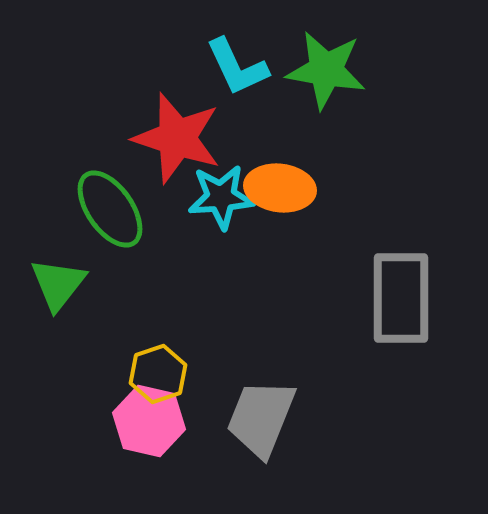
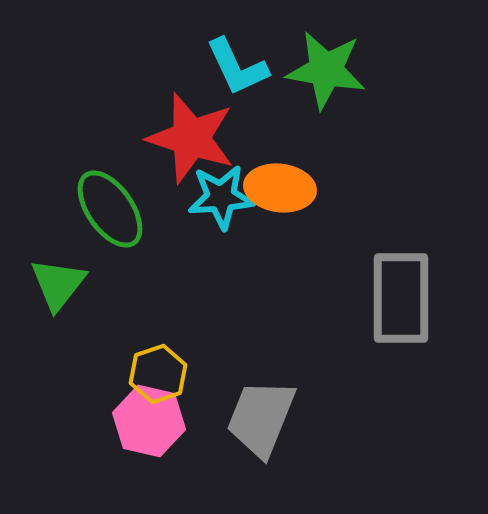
red star: moved 14 px right
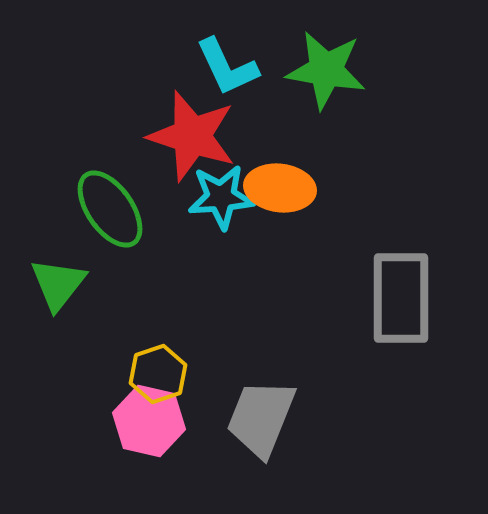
cyan L-shape: moved 10 px left
red star: moved 1 px right, 2 px up
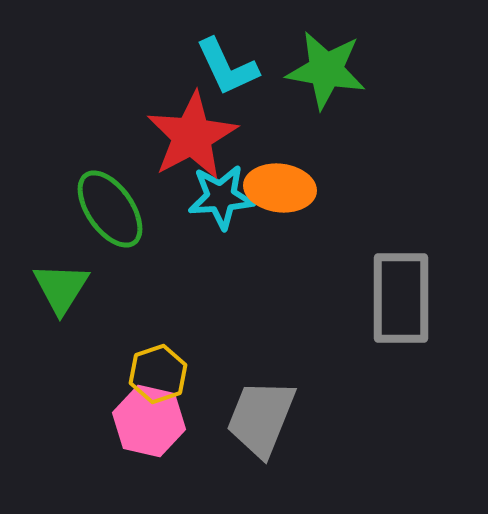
red star: rotated 26 degrees clockwise
green triangle: moved 3 px right, 4 px down; rotated 6 degrees counterclockwise
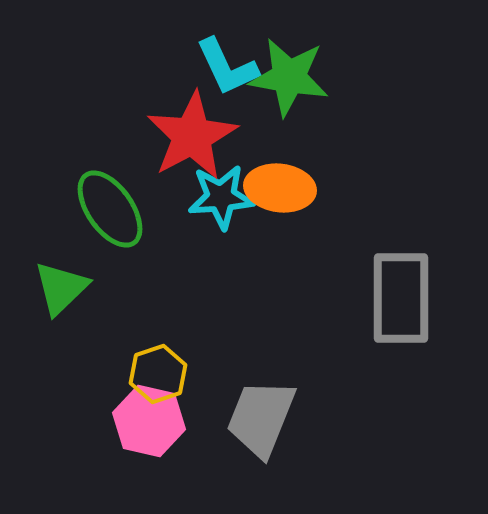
green star: moved 37 px left, 7 px down
green triangle: rotated 14 degrees clockwise
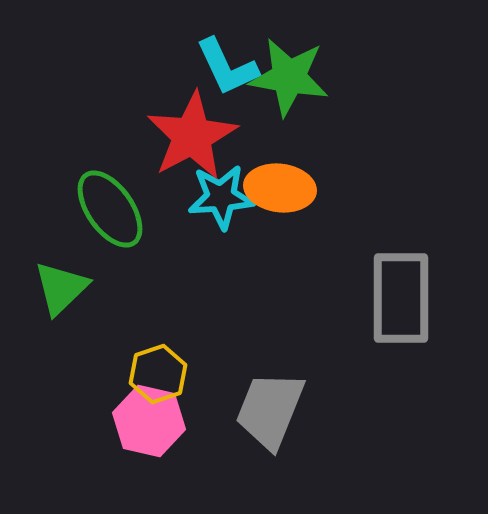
gray trapezoid: moved 9 px right, 8 px up
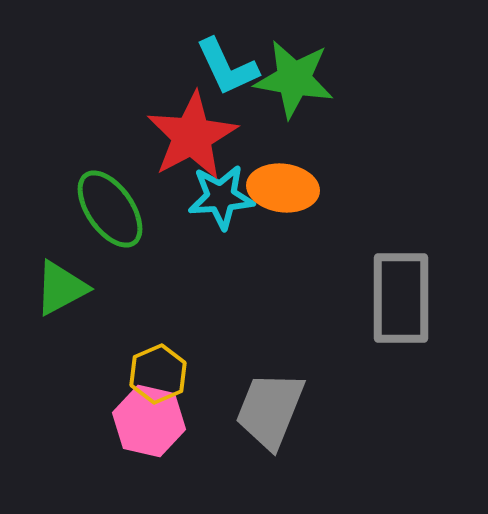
green star: moved 5 px right, 2 px down
orange ellipse: moved 3 px right
green triangle: rotated 16 degrees clockwise
yellow hexagon: rotated 4 degrees counterclockwise
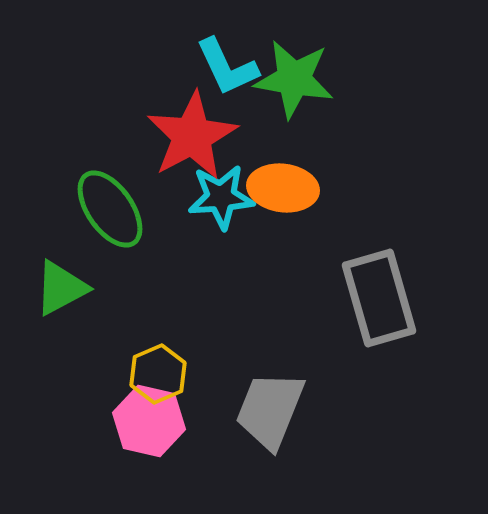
gray rectangle: moved 22 px left; rotated 16 degrees counterclockwise
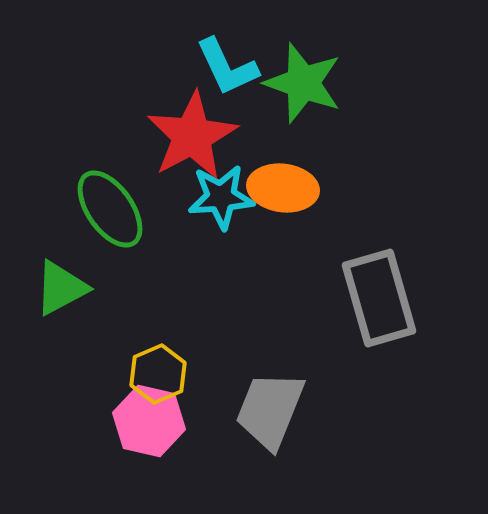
green star: moved 9 px right, 4 px down; rotated 10 degrees clockwise
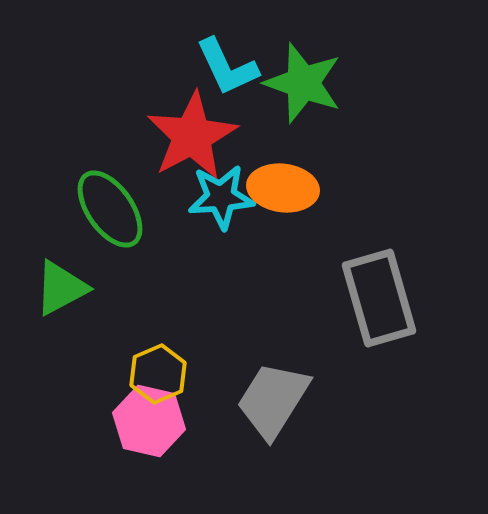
gray trapezoid: moved 3 px right, 10 px up; rotated 10 degrees clockwise
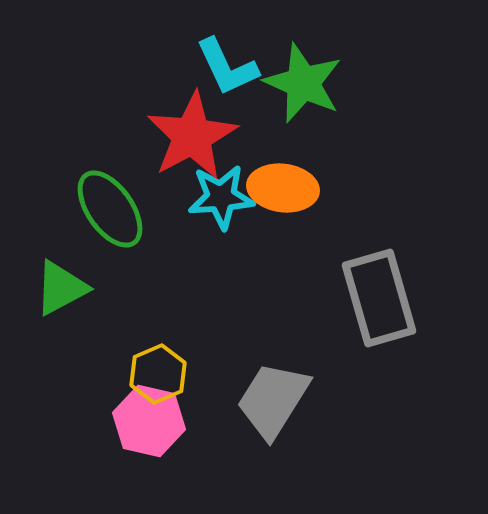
green star: rotated 4 degrees clockwise
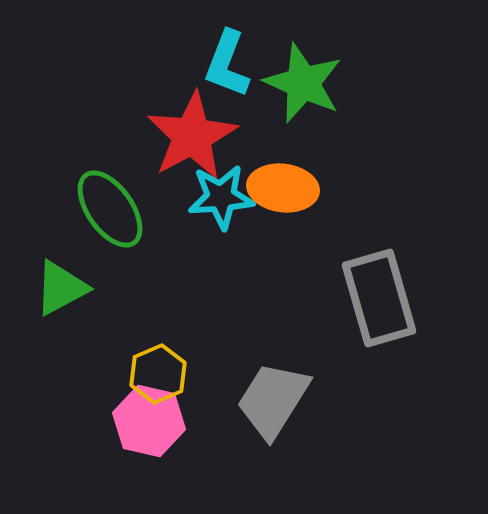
cyan L-shape: moved 3 px up; rotated 46 degrees clockwise
